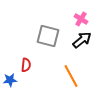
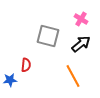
black arrow: moved 1 px left, 4 px down
orange line: moved 2 px right
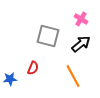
red semicircle: moved 7 px right, 3 px down; rotated 16 degrees clockwise
blue star: moved 1 px up
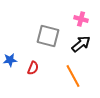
pink cross: rotated 16 degrees counterclockwise
blue star: moved 19 px up
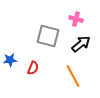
pink cross: moved 5 px left
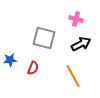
gray square: moved 4 px left, 2 px down
black arrow: rotated 12 degrees clockwise
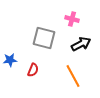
pink cross: moved 4 px left
red semicircle: moved 2 px down
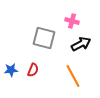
pink cross: moved 2 px down
blue star: moved 1 px right, 10 px down
